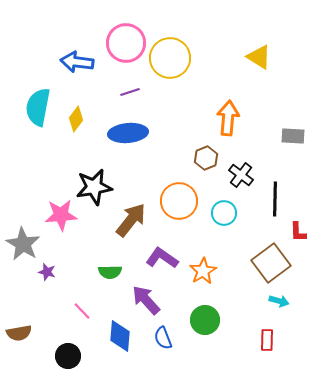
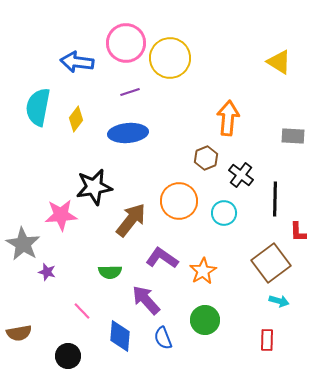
yellow triangle: moved 20 px right, 5 px down
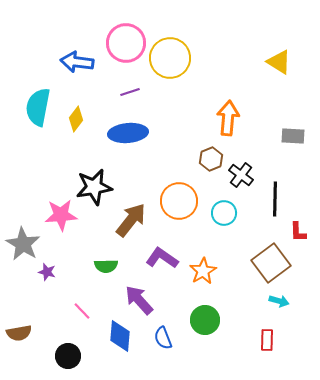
brown hexagon: moved 5 px right, 1 px down
green semicircle: moved 4 px left, 6 px up
purple arrow: moved 7 px left
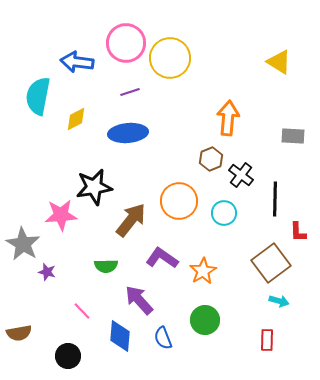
cyan semicircle: moved 11 px up
yellow diamond: rotated 25 degrees clockwise
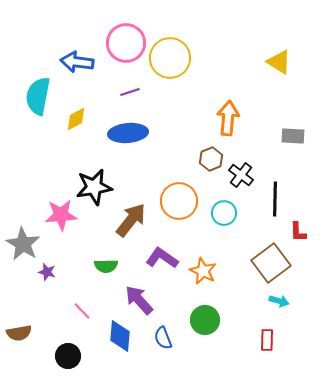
orange star: rotated 16 degrees counterclockwise
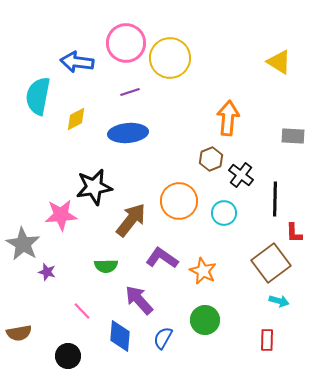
red L-shape: moved 4 px left, 1 px down
blue semicircle: rotated 50 degrees clockwise
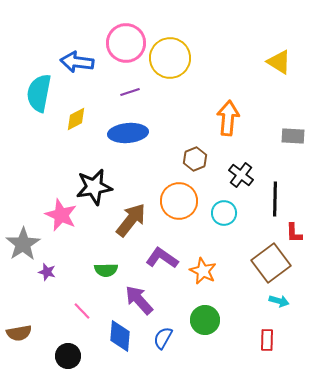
cyan semicircle: moved 1 px right, 3 px up
brown hexagon: moved 16 px left
pink star: rotated 28 degrees clockwise
gray star: rotated 8 degrees clockwise
green semicircle: moved 4 px down
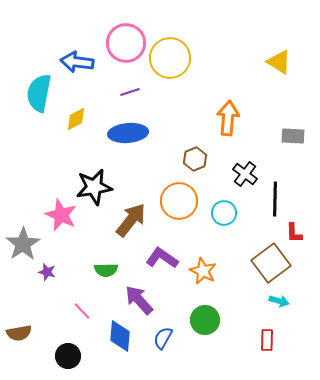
black cross: moved 4 px right, 1 px up
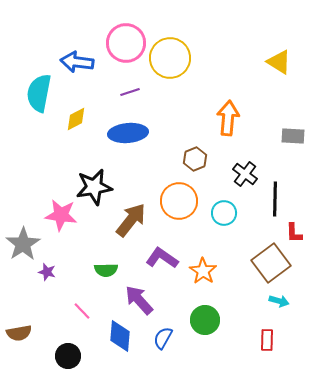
pink star: rotated 16 degrees counterclockwise
orange star: rotated 8 degrees clockwise
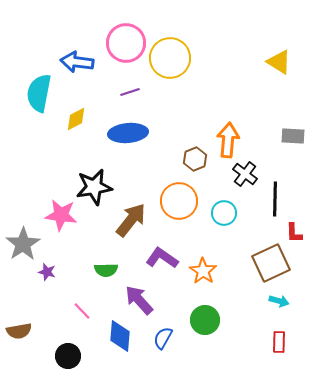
orange arrow: moved 22 px down
brown square: rotated 12 degrees clockwise
brown semicircle: moved 2 px up
red rectangle: moved 12 px right, 2 px down
